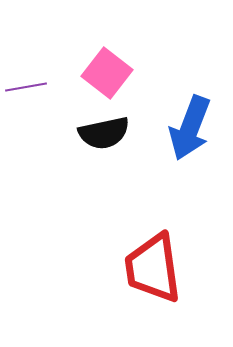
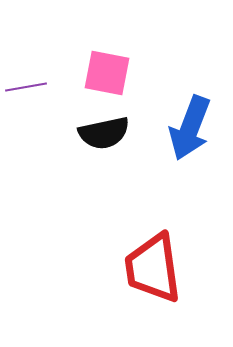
pink square: rotated 27 degrees counterclockwise
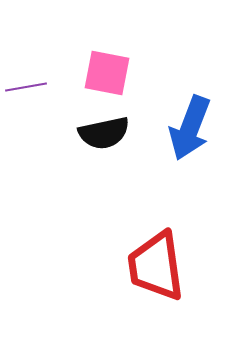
red trapezoid: moved 3 px right, 2 px up
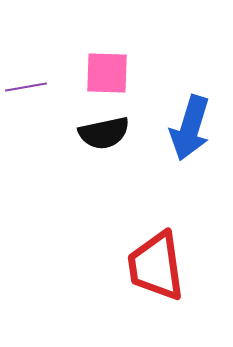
pink square: rotated 9 degrees counterclockwise
blue arrow: rotated 4 degrees counterclockwise
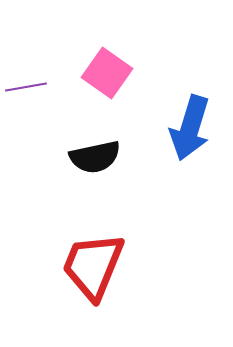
pink square: rotated 33 degrees clockwise
black semicircle: moved 9 px left, 24 px down
red trapezoid: moved 63 px left; rotated 30 degrees clockwise
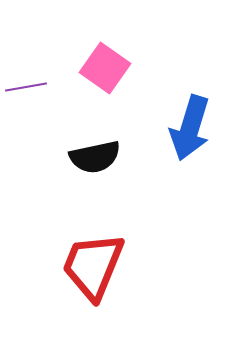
pink square: moved 2 px left, 5 px up
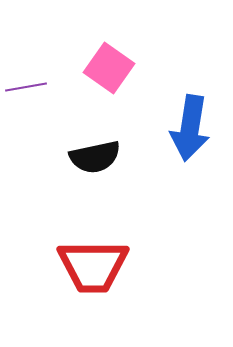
pink square: moved 4 px right
blue arrow: rotated 8 degrees counterclockwise
red trapezoid: rotated 112 degrees counterclockwise
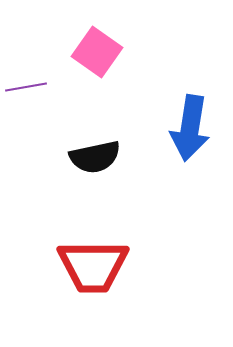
pink square: moved 12 px left, 16 px up
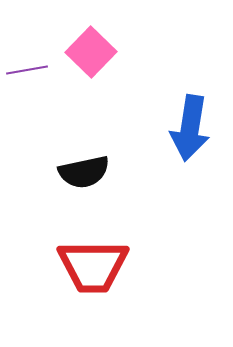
pink square: moved 6 px left; rotated 9 degrees clockwise
purple line: moved 1 px right, 17 px up
black semicircle: moved 11 px left, 15 px down
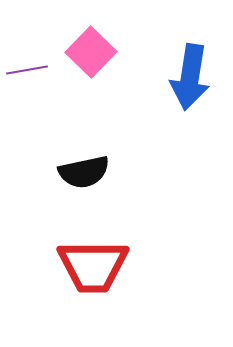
blue arrow: moved 51 px up
